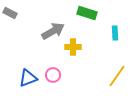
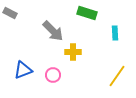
gray arrow: rotated 75 degrees clockwise
yellow cross: moved 5 px down
blue triangle: moved 5 px left, 8 px up
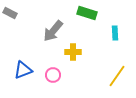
gray arrow: rotated 85 degrees clockwise
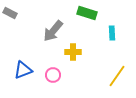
cyan rectangle: moved 3 px left
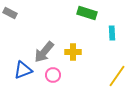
gray arrow: moved 9 px left, 21 px down
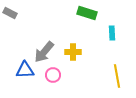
blue triangle: moved 2 px right; rotated 18 degrees clockwise
yellow line: rotated 45 degrees counterclockwise
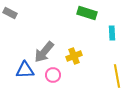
yellow cross: moved 1 px right, 4 px down; rotated 21 degrees counterclockwise
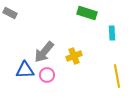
pink circle: moved 6 px left
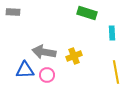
gray rectangle: moved 3 px right, 1 px up; rotated 24 degrees counterclockwise
gray arrow: rotated 60 degrees clockwise
yellow line: moved 1 px left, 4 px up
